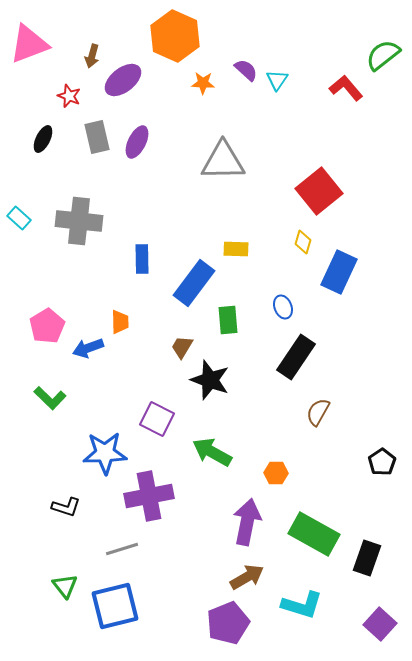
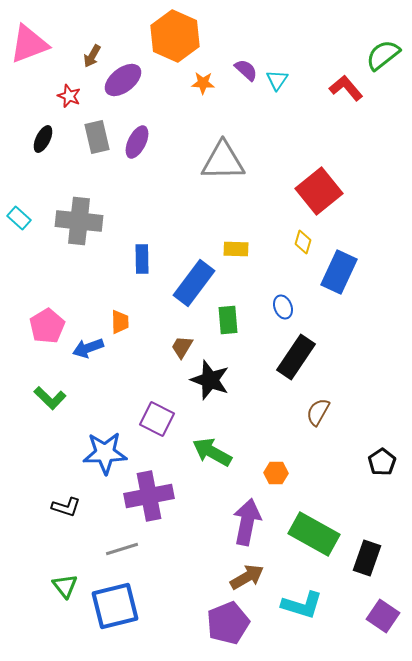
brown arrow at (92, 56): rotated 15 degrees clockwise
purple square at (380, 624): moved 3 px right, 8 px up; rotated 8 degrees counterclockwise
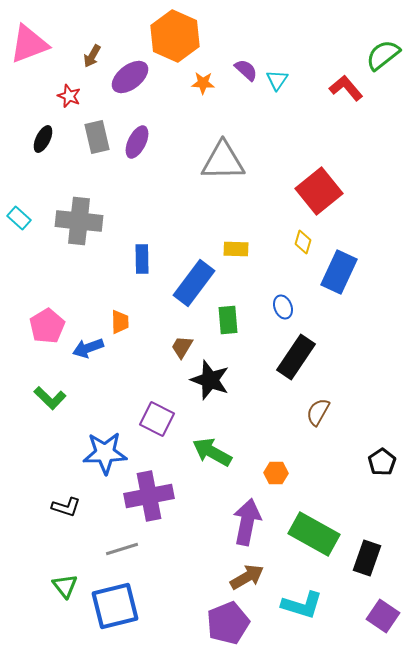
purple ellipse at (123, 80): moved 7 px right, 3 px up
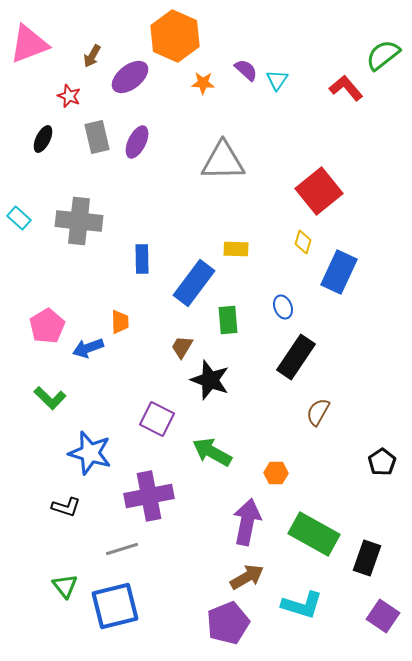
blue star at (105, 453): moved 15 px left; rotated 18 degrees clockwise
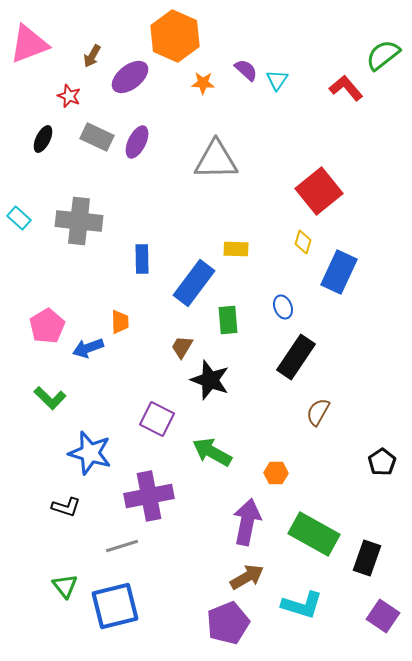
gray rectangle at (97, 137): rotated 52 degrees counterclockwise
gray triangle at (223, 161): moved 7 px left, 1 px up
gray line at (122, 549): moved 3 px up
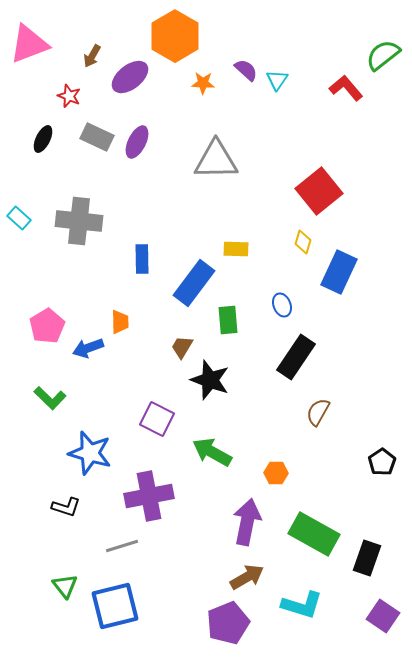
orange hexagon at (175, 36): rotated 6 degrees clockwise
blue ellipse at (283, 307): moved 1 px left, 2 px up
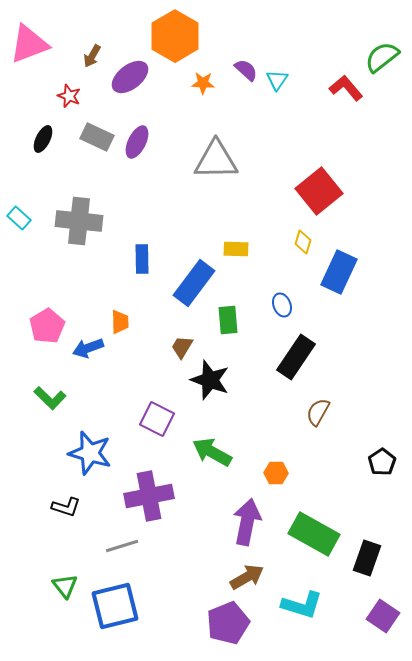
green semicircle at (383, 55): moved 1 px left, 2 px down
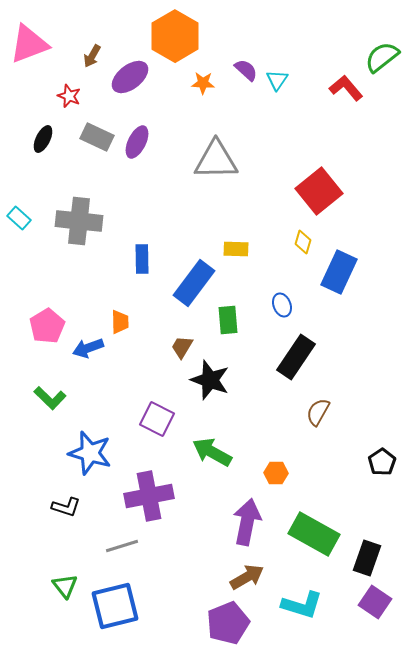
purple square at (383, 616): moved 8 px left, 14 px up
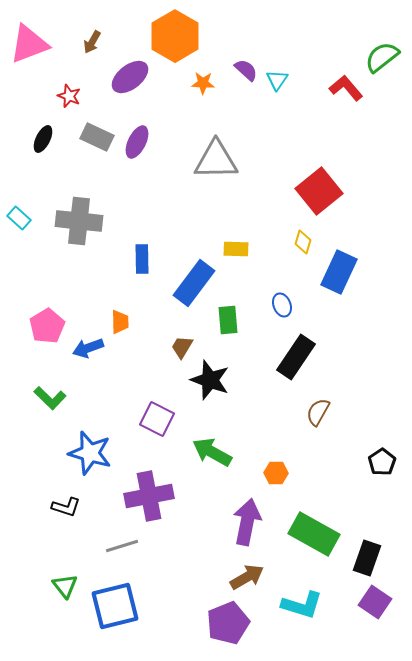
brown arrow at (92, 56): moved 14 px up
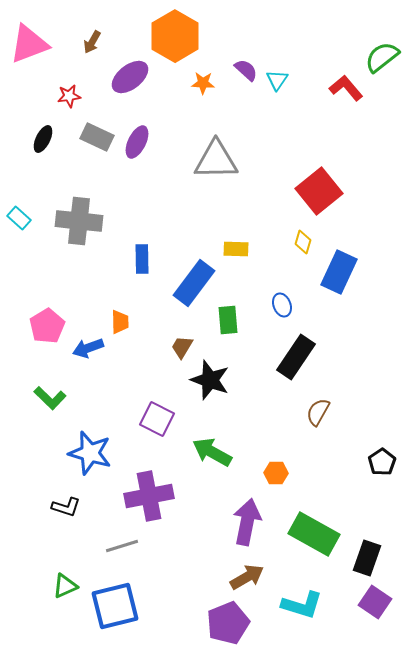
red star at (69, 96): rotated 30 degrees counterclockwise
green triangle at (65, 586): rotated 44 degrees clockwise
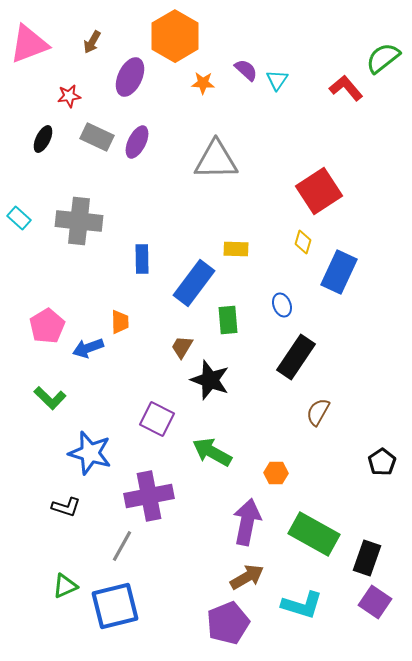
green semicircle at (382, 57): moved 1 px right, 1 px down
purple ellipse at (130, 77): rotated 27 degrees counterclockwise
red square at (319, 191): rotated 6 degrees clockwise
gray line at (122, 546): rotated 44 degrees counterclockwise
